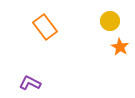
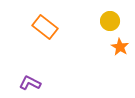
orange rectangle: rotated 15 degrees counterclockwise
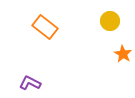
orange star: moved 3 px right, 7 px down
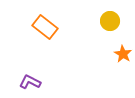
purple L-shape: moved 1 px up
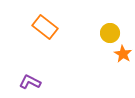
yellow circle: moved 12 px down
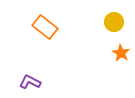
yellow circle: moved 4 px right, 11 px up
orange star: moved 2 px left, 1 px up
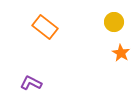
purple L-shape: moved 1 px right, 1 px down
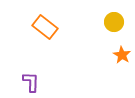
orange star: moved 1 px right, 2 px down
purple L-shape: moved 1 px up; rotated 65 degrees clockwise
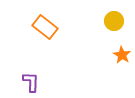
yellow circle: moved 1 px up
